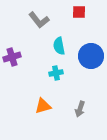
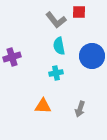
gray L-shape: moved 17 px right
blue circle: moved 1 px right
orange triangle: rotated 18 degrees clockwise
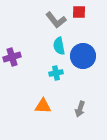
blue circle: moved 9 px left
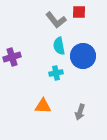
gray arrow: moved 3 px down
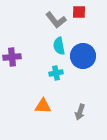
purple cross: rotated 12 degrees clockwise
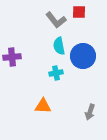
gray arrow: moved 10 px right
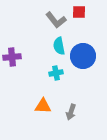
gray arrow: moved 19 px left
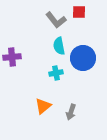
blue circle: moved 2 px down
orange triangle: rotated 42 degrees counterclockwise
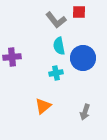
gray arrow: moved 14 px right
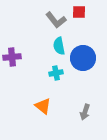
orange triangle: rotated 42 degrees counterclockwise
